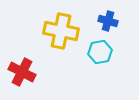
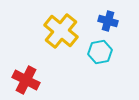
yellow cross: rotated 28 degrees clockwise
red cross: moved 4 px right, 8 px down
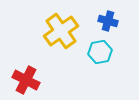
yellow cross: rotated 16 degrees clockwise
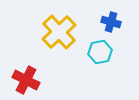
blue cross: moved 3 px right, 1 px down
yellow cross: moved 2 px left, 1 px down; rotated 8 degrees counterclockwise
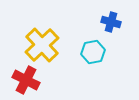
yellow cross: moved 17 px left, 13 px down
cyan hexagon: moved 7 px left
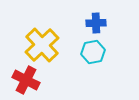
blue cross: moved 15 px left, 1 px down; rotated 18 degrees counterclockwise
